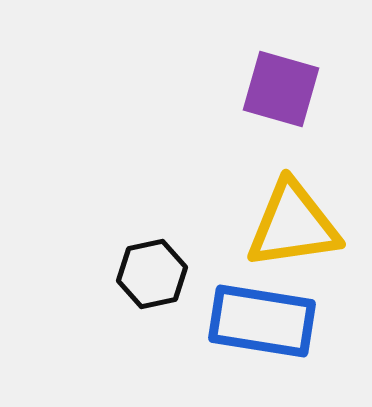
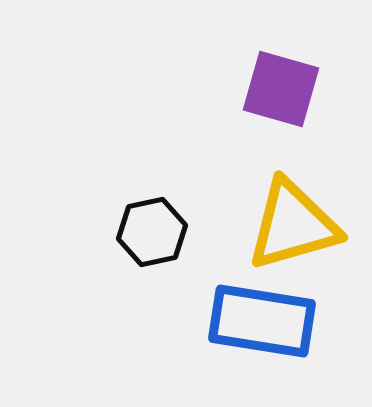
yellow triangle: rotated 8 degrees counterclockwise
black hexagon: moved 42 px up
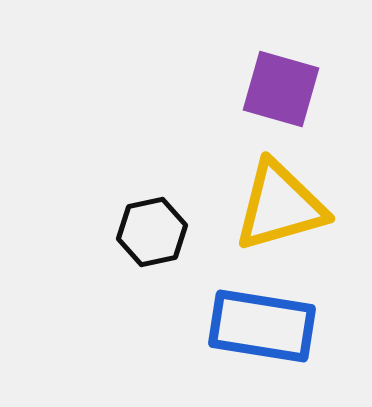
yellow triangle: moved 13 px left, 19 px up
blue rectangle: moved 5 px down
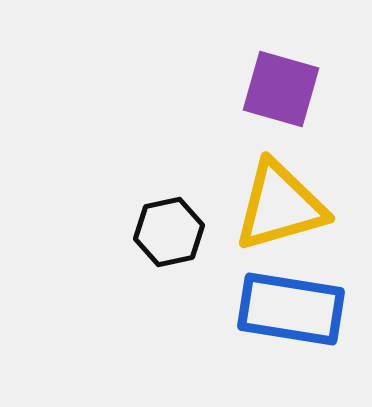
black hexagon: moved 17 px right
blue rectangle: moved 29 px right, 17 px up
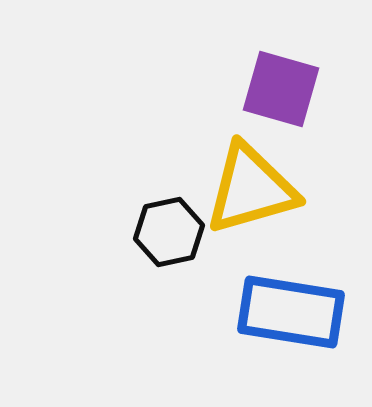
yellow triangle: moved 29 px left, 17 px up
blue rectangle: moved 3 px down
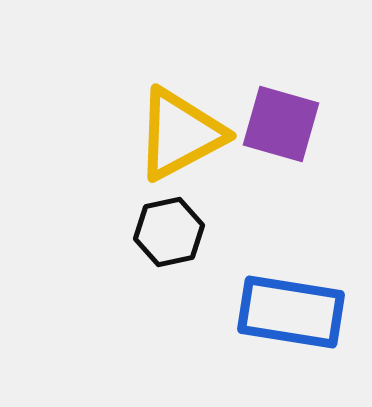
purple square: moved 35 px down
yellow triangle: moved 71 px left, 55 px up; rotated 12 degrees counterclockwise
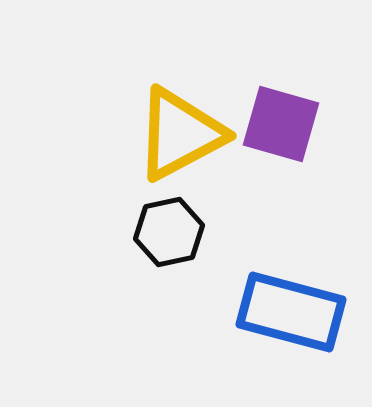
blue rectangle: rotated 6 degrees clockwise
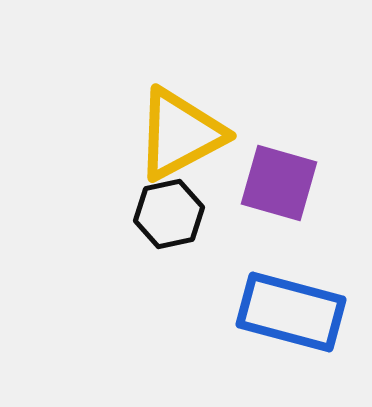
purple square: moved 2 px left, 59 px down
black hexagon: moved 18 px up
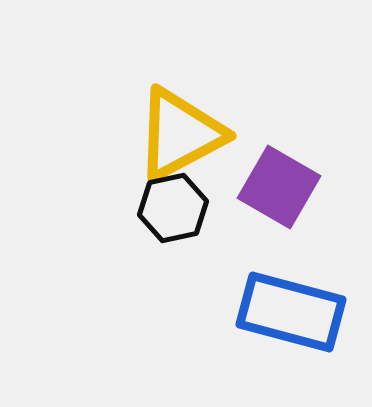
purple square: moved 4 px down; rotated 14 degrees clockwise
black hexagon: moved 4 px right, 6 px up
